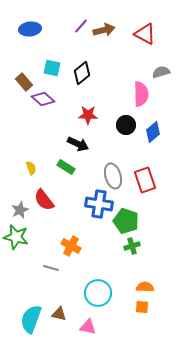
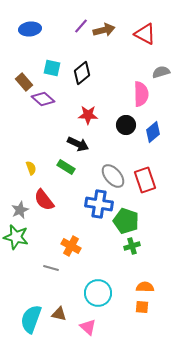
gray ellipse: rotated 25 degrees counterclockwise
pink triangle: rotated 30 degrees clockwise
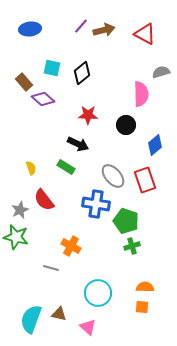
blue diamond: moved 2 px right, 13 px down
blue cross: moved 3 px left
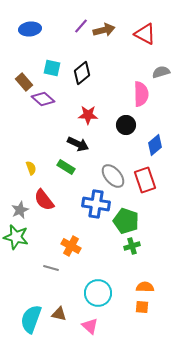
pink triangle: moved 2 px right, 1 px up
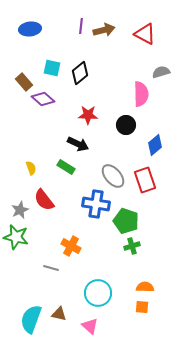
purple line: rotated 35 degrees counterclockwise
black diamond: moved 2 px left
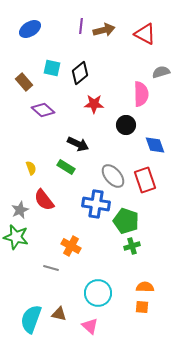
blue ellipse: rotated 25 degrees counterclockwise
purple diamond: moved 11 px down
red star: moved 6 px right, 11 px up
blue diamond: rotated 70 degrees counterclockwise
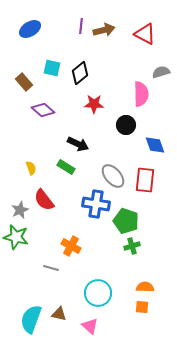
red rectangle: rotated 25 degrees clockwise
